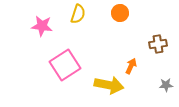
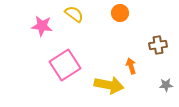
yellow semicircle: moved 4 px left; rotated 72 degrees counterclockwise
brown cross: moved 1 px down
orange arrow: rotated 42 degrees counterclockwise
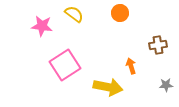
yellow arrow: moved 1 px left, 2 px down
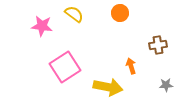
pink square: moved 2 px down
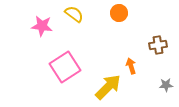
orange circle: moved 1 px left
yellow arrow: rotated 56 degrees counterclockwise
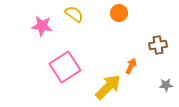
orange arrow: rotated 42 degrees clockwise
